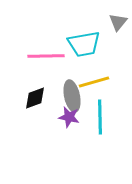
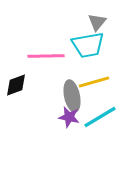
gray triangle: moved 21 px left
cyan trapezoid: moved 4 px right, 1 px down
black diamond: moved 19 px left, 13 px up
cyan line: rotated 60 degrees clockwise
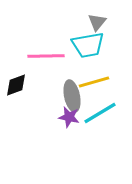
cyan line: moved 4 px up
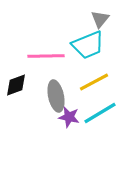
gray triangle: moved 3 px right, 3 px up
cyan trapezoid: rotated 12 degrees counterclockwise
yellow line: rotated 12 degrees counterclockwise
gray ellipse: moved 16 px left
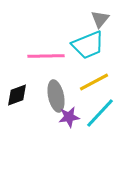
black diamond: moved 1 px right, 10 px down
cyan line: rotated 16 degrees counterclockwise
purple star: rotated 20 degrees counterclockwise
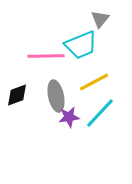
cyan trapezoid: moved 7 px left
